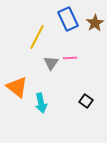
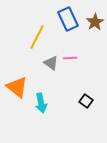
brown star: moved 1 px up
gray triangle: rotated 28 degrees counterclockwise
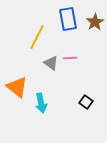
blue rectangle: rotated 15 degrees clockwise
black square: moved 1 px down
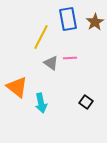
yellow line: moved 4 px right
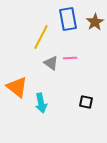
black square: rotated 24 degrees counterclockwise
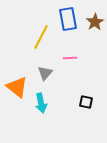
gray triangle: moved 6 px left, 10 px down; rotated 35 degrees clockwise
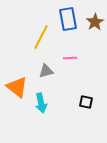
gray triangle: moved 1 px right, 2 px up; rotated 35 degrees clockwise
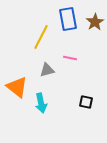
pink line: rotated 16 degrees clockwise
gray triangle: moved 1 px right, 1 px up
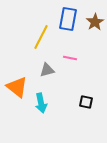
blue rectangle: rotated 20 degrees clockwise
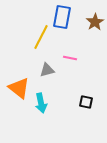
blue rectangle: moved 6 px left, 2 px up
orange triangle: moved 2 px right, 1 px down
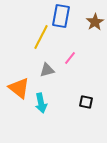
blue rectangle: moved 1 px left, 1 px up
pink line: rotated 64 degrees counterclockwise
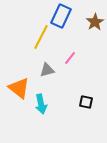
blue rectangle: rotated 15 degrees clockwise
cyan arrow: moved 1 px down
